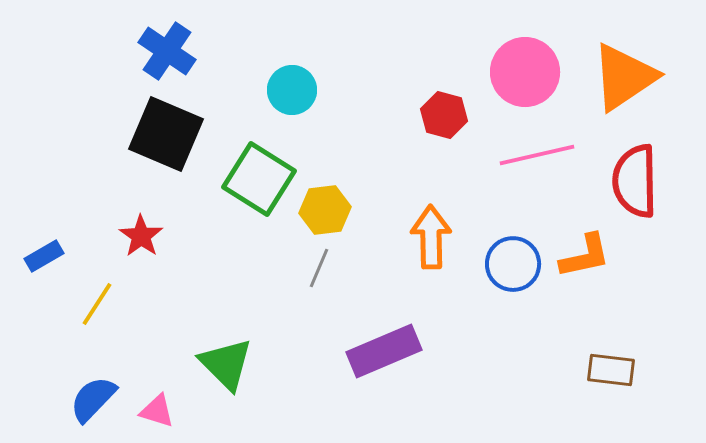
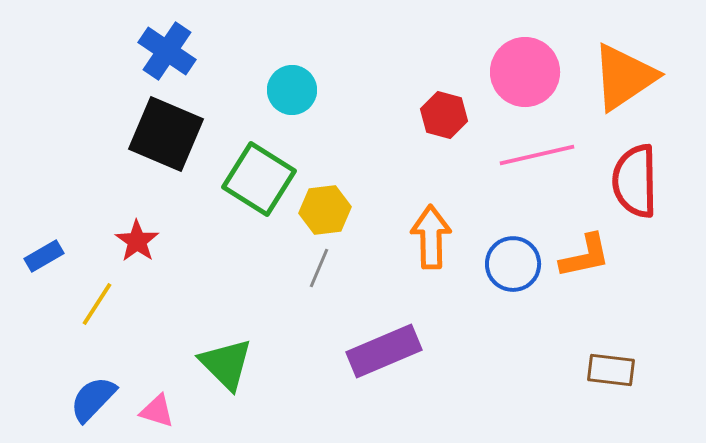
red star: moved 4 px left, 5 px down
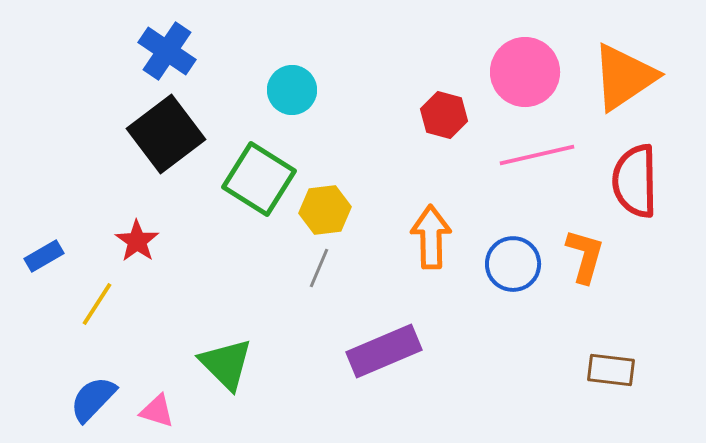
black square: rotated 30 degrees clockwise
orange L-shape: rotated 62 degrees counterclockwise
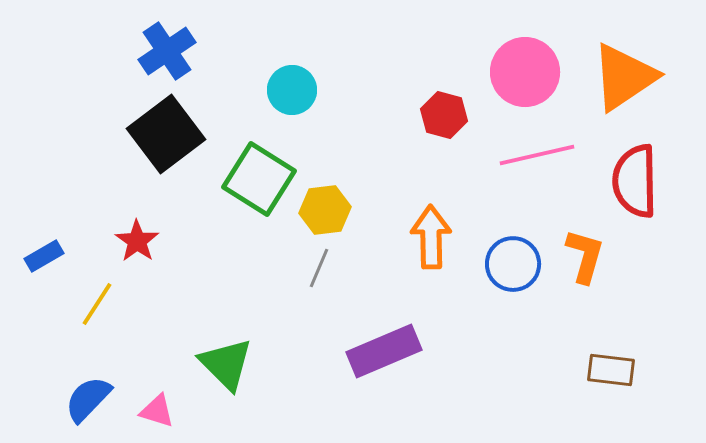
blue cross: rotated 22 degrees clockwise
blue semicircle: moved 5 px left
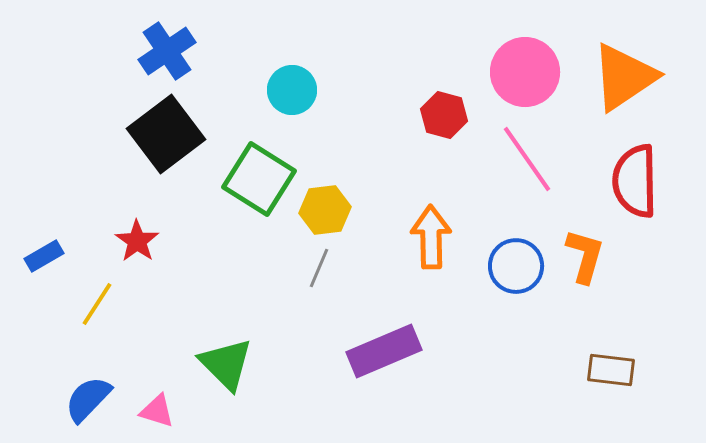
pink line: moved 10 px left, 4 px down; rotated 68 degrees clockwise
blue circle: moved 3 px right, 2 px down
